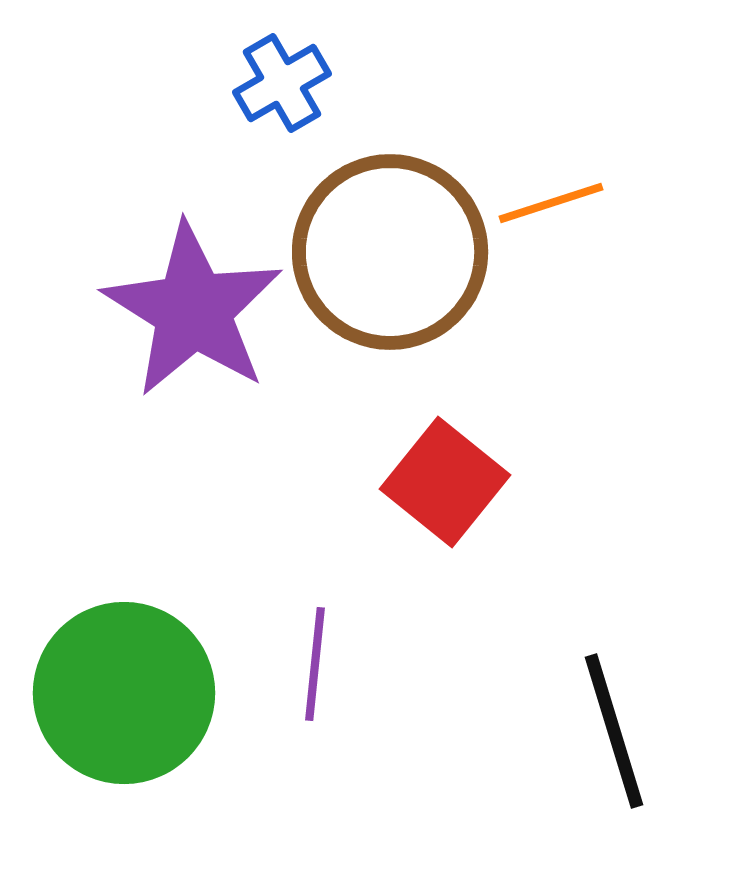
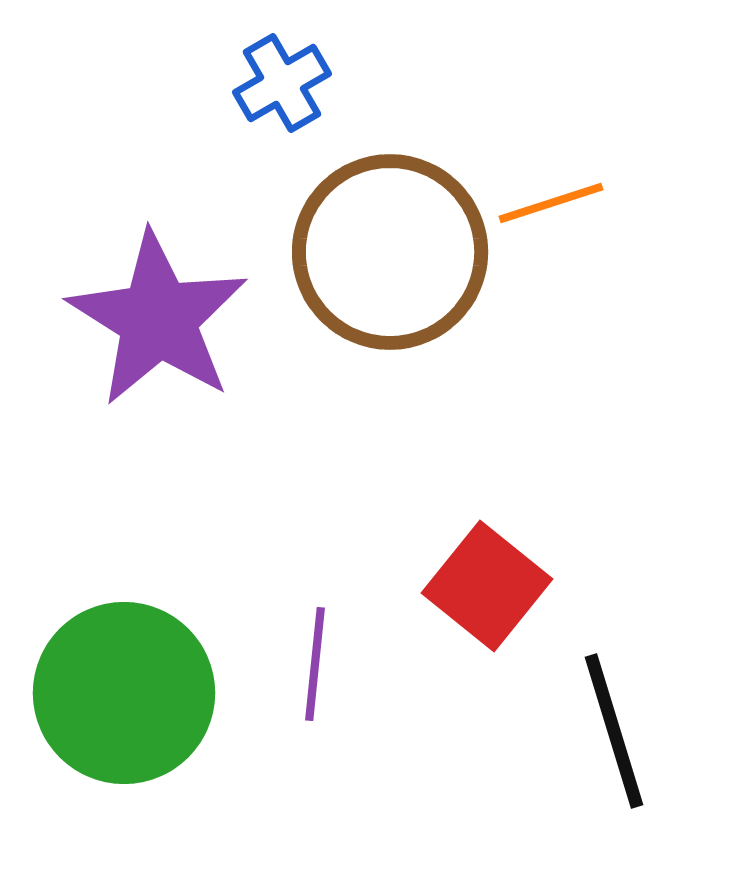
purple star: moved 35 px left, 9 px down
red square: moved 42 px right, 104 px down
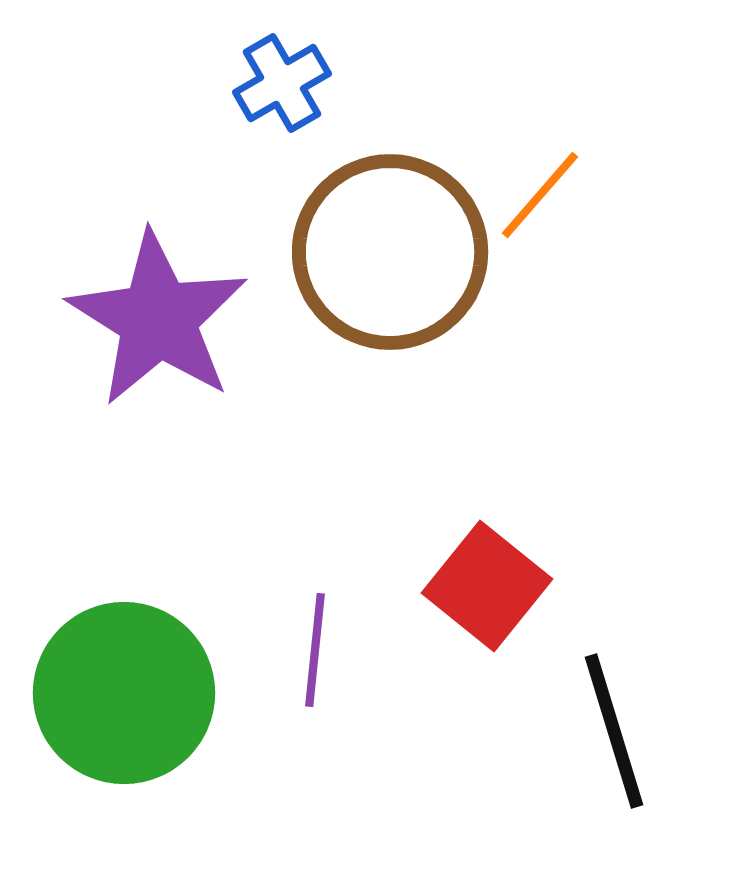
orange line: moved 11 px left, 8 px up; rotated 31 degrees counterclockwise
purple line: moved 14 px up
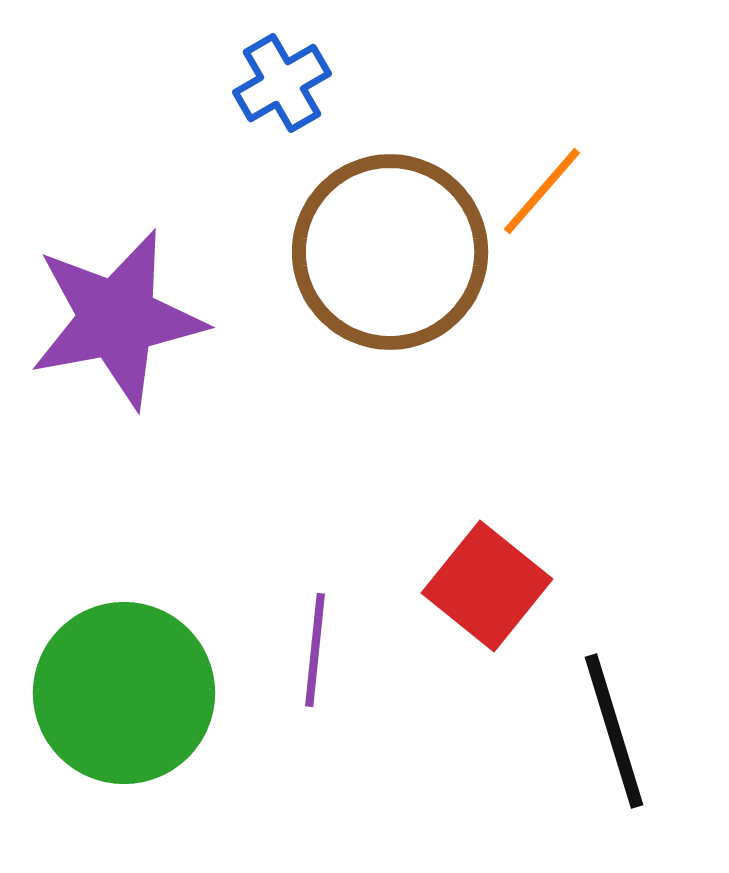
orange line: moved 2 px right, 4 px up
purple star: moved 41 px left; rotated 29 degrees clockwise
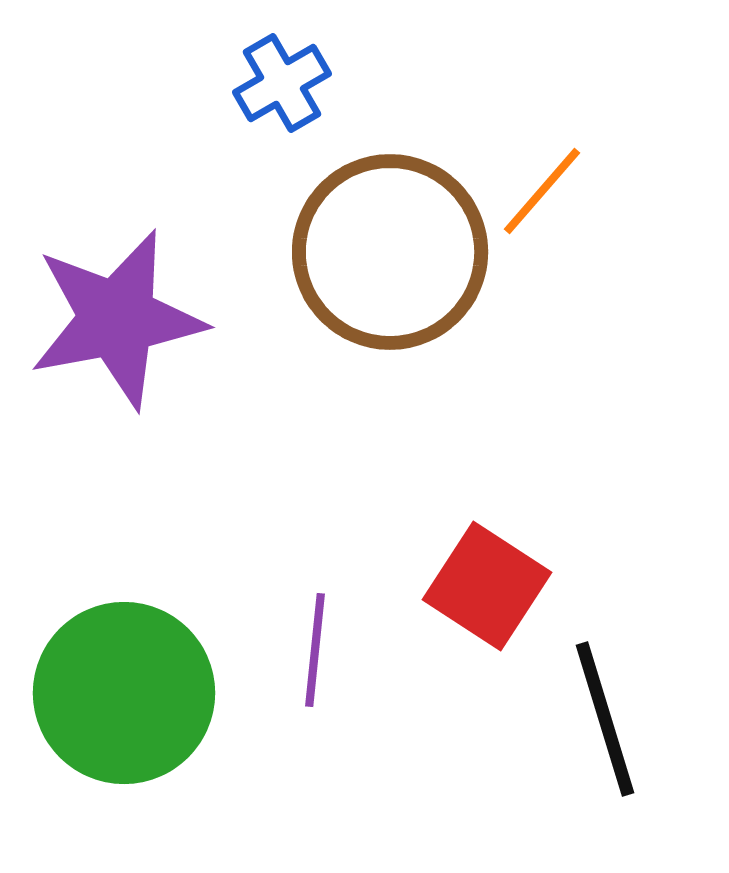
red square: rotated 6 degrees counterclockwise
black line: moved 9 px left, 12 px up
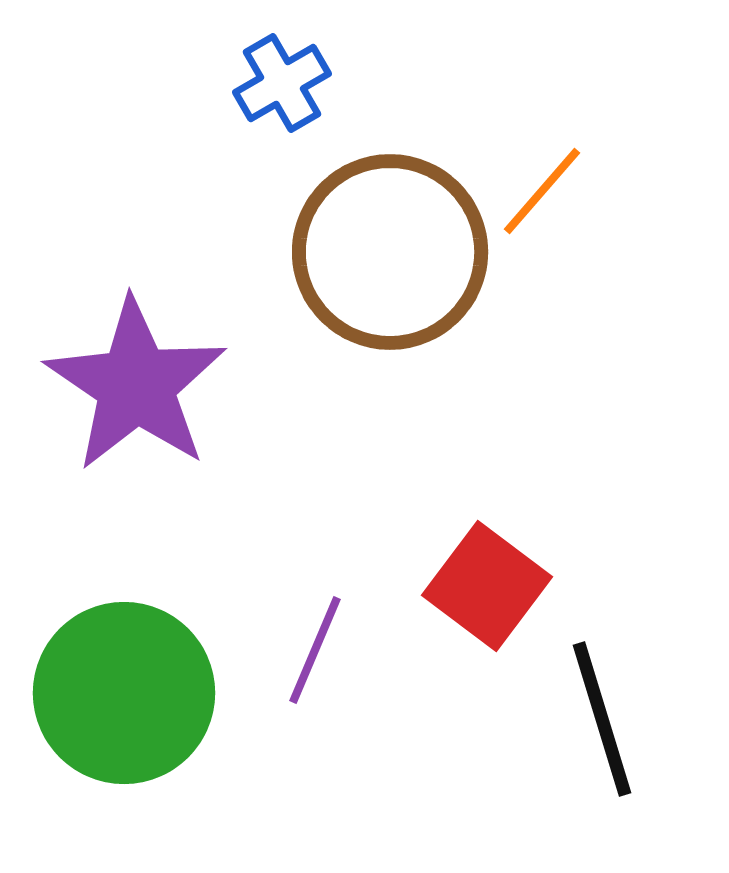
purple star: moved 19 px right, 66 px down; rotated 27 degrees counterclockwise
red square: rotated 4 degrees clockwise
purple line: rotated 17 degrees clockwise
black line: moved 3 px left
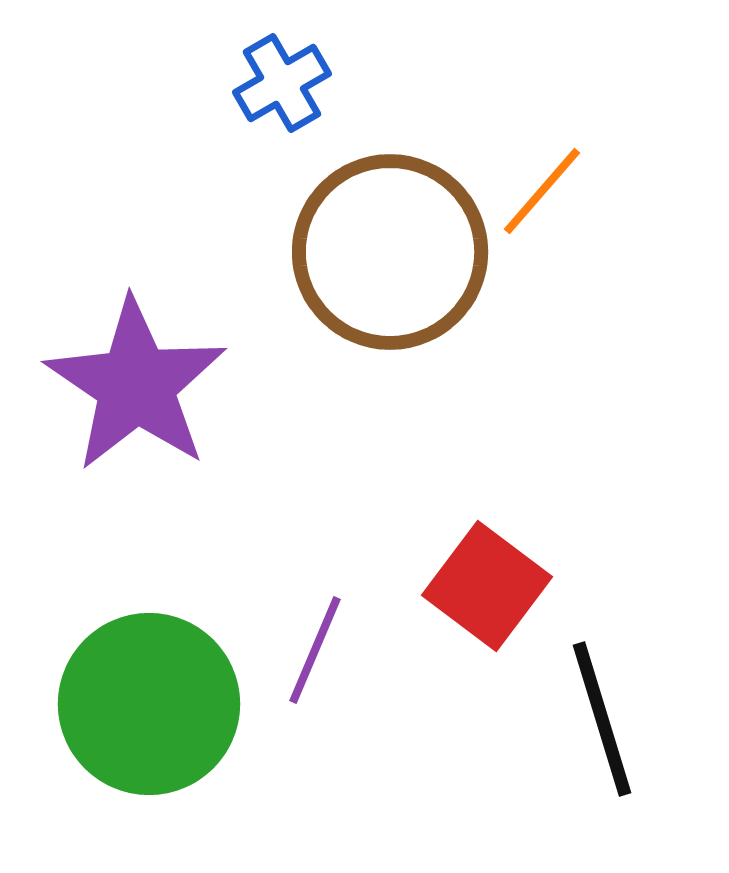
green circle: moved 25 px right, 11 px down
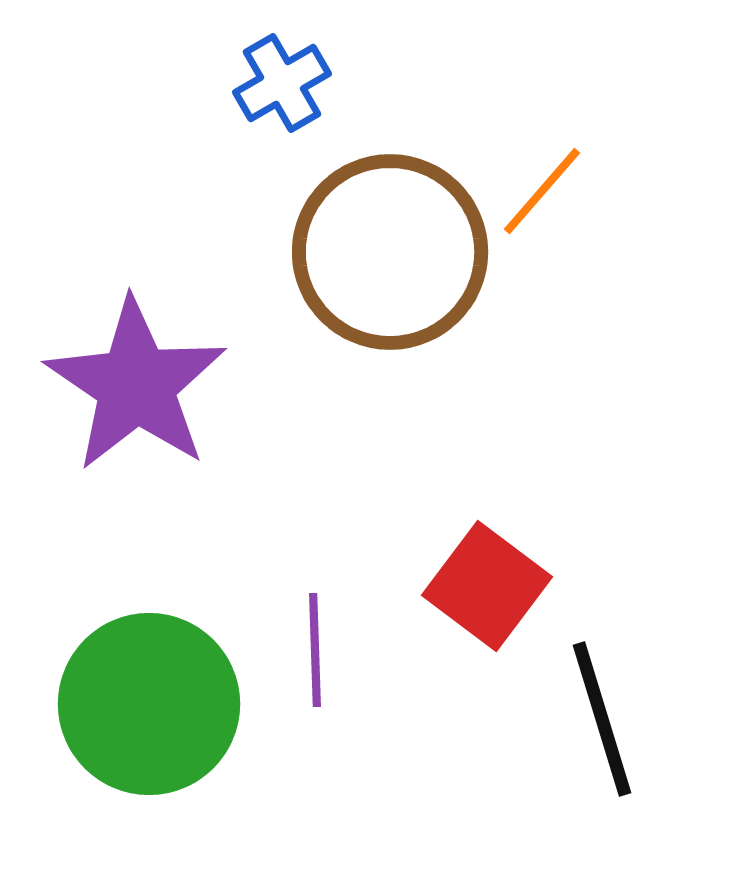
purple line: rotated 25 degrees counterclockwise
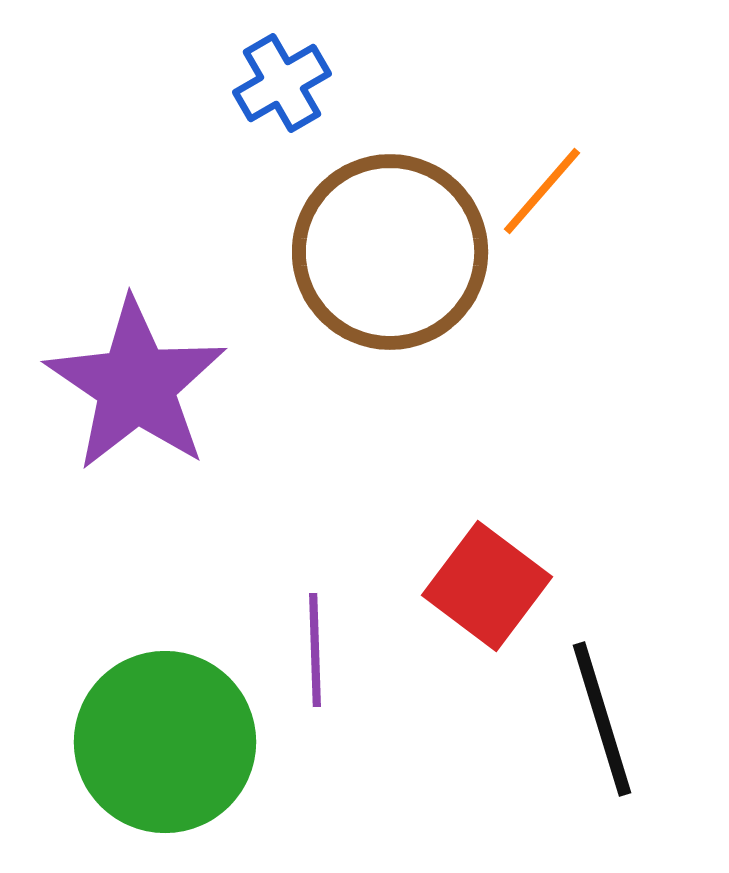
green circle: moved 16 px right, 38 px down
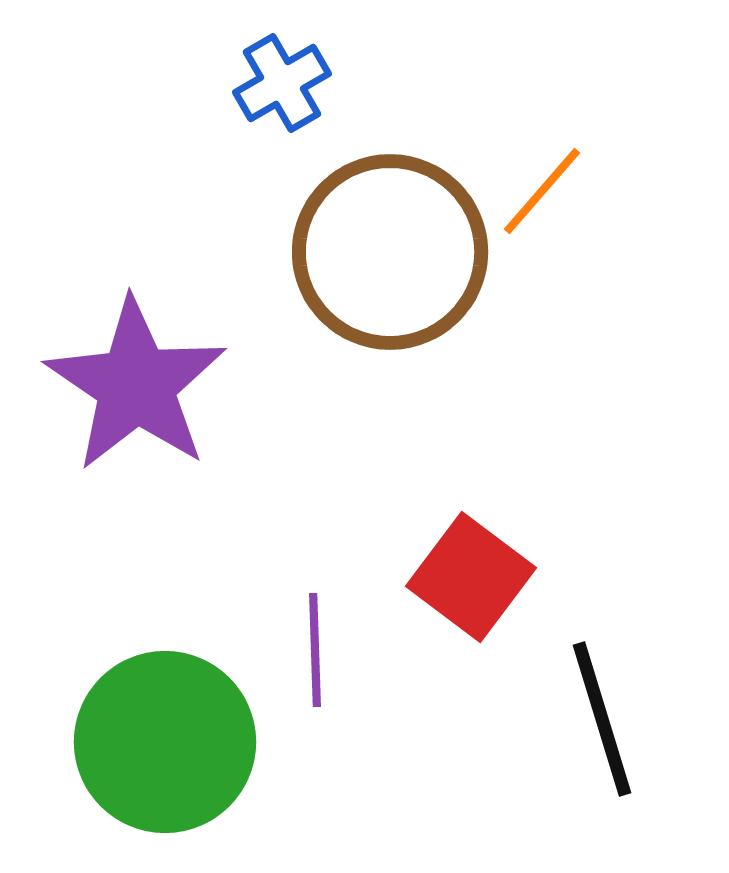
red square: moved 16 px left, 9 px up
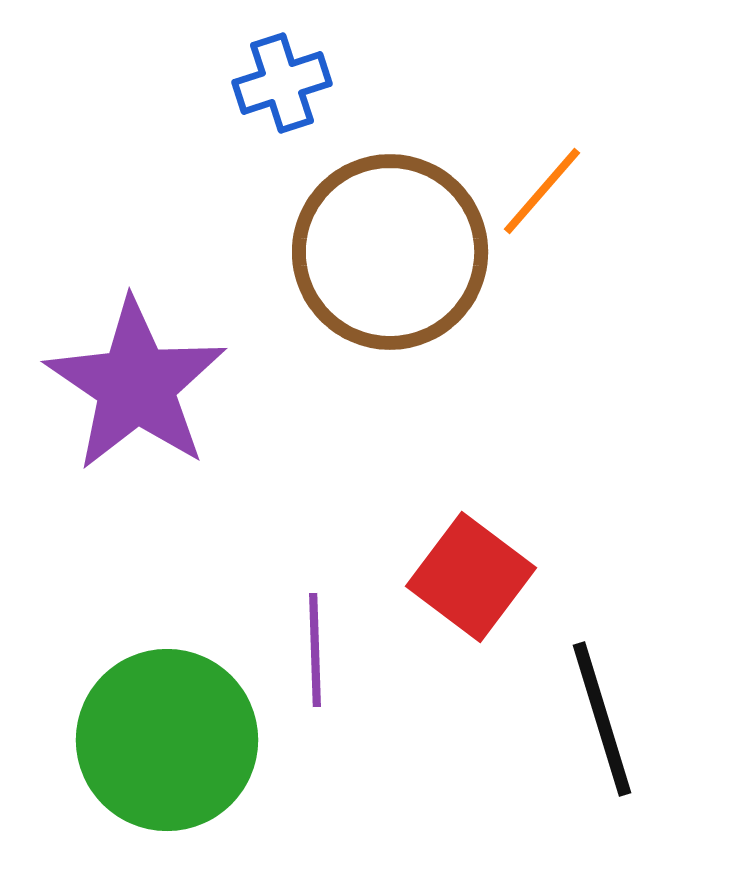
blue cross: rotated 12 degrees clockwise
green circle: moved 2 px right, 2 px up
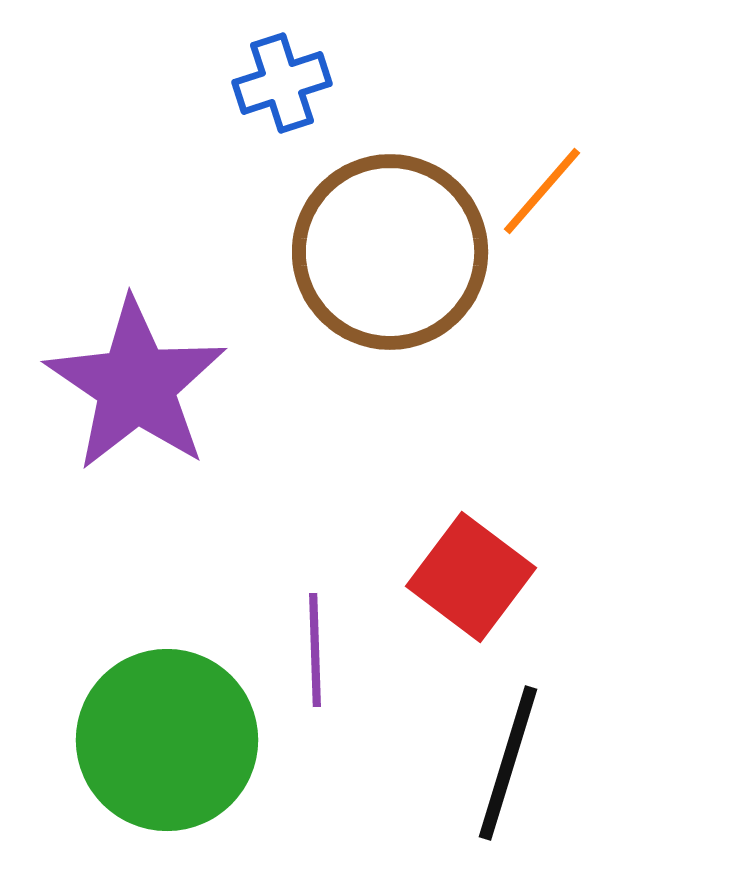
black line: moved 94 px left, 44 px down; rotated 34 degrees clockwise
